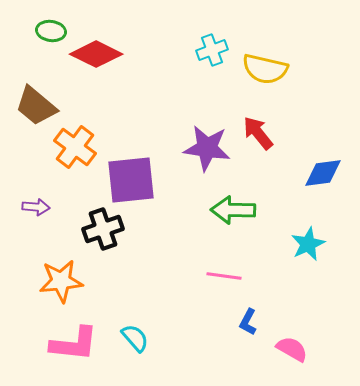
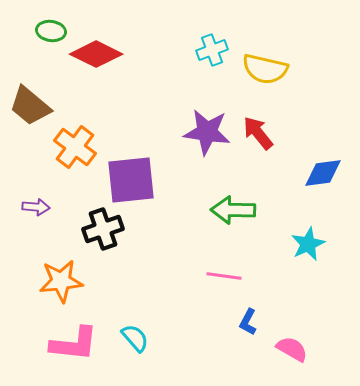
brown trapezoid: moved 6 px left
purple star: moved 16 px up
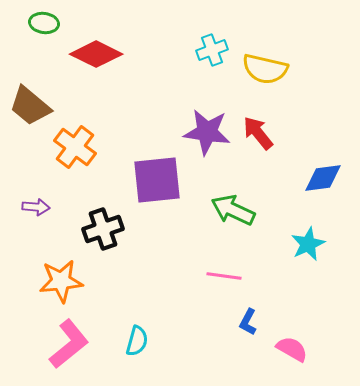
green ellipse: moved 7 px left, 8 px up
blue diamond: moved 5 px down
purple square: moved 26 px right
green arrow: rotated 24 degrees clockwise
cyan semicircle: moved 2 px right, 3 px down; rotated 56 degrees clockwise
pink L-shape: moved 5 px left; rotated 45 degrees counterclockwise
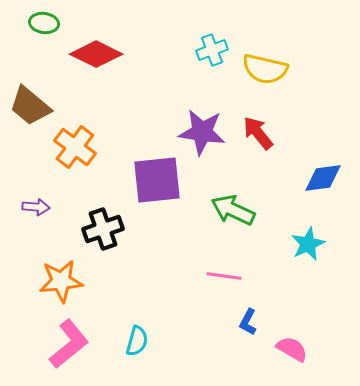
purple star: moved 5 px left
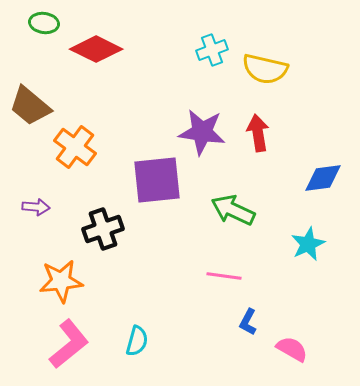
red diamond: moved 5 px up
red arrow: rotated 30 degrees clockwise
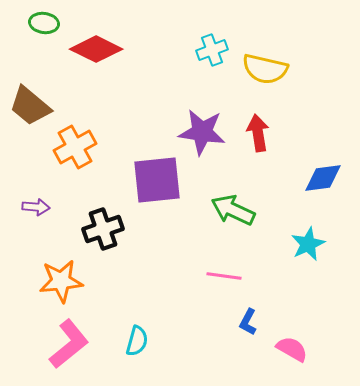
orange cross: rotated 24 degrees clockwise
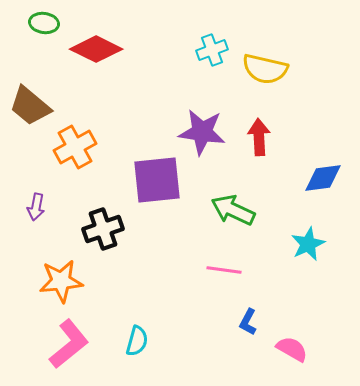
red arrow: moved 1 px right, 4 px down; rotated 6 degrees clockwise
purple arrow: rotated 96 degrees clockwise
pink line: moved 6 px up
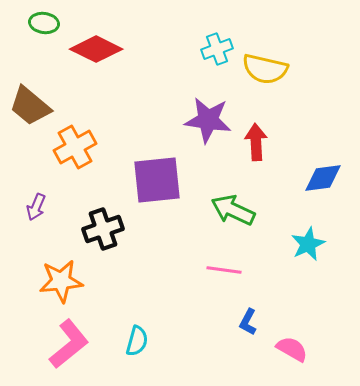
cyan cross: moved 5 px right, 1 px up
purple star: moved 6 px right, 12 px up
red arrow: moved 3 px left, 5 px down
purple arrow: rotated 12 degrees clockwise
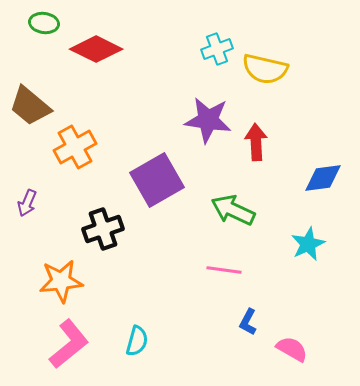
purple square: rotated 24 degrees counterclockwise
purple arrow: moved 9 px left, 4 px up
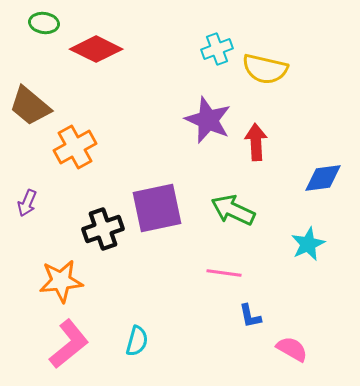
purple star: rotated 15 degrees clockwise
purple square: moved 28 px down; rotated 18 degrees clockwise
pink line: moved 3 px down
blue L-shape: moved 2 px right, 6 px up; rotated 40 degrees counterclockwise
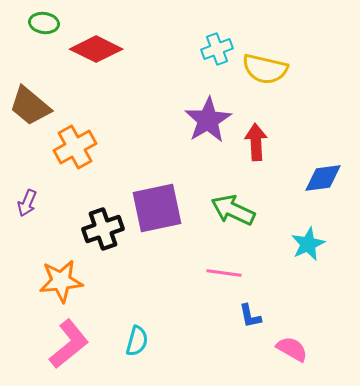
purple star: rotated 18 degrees clockwise
